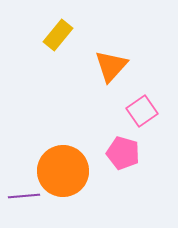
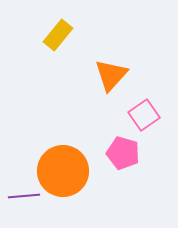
orange triangle: moved 9 px down
pink square: moved 2 px right, 4 px down
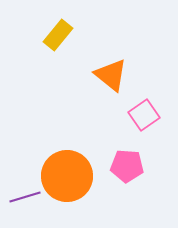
orange triangle: rotated 33 degrees counterclockwise
pink pentagon: moved 4 px right, 13 px down; rotated 12 degrees counterclockwise
orange circle: moved 4 px right, 5 px down
purple line: moved 1 px right, 1 px down; rotated 12 degrees counterclockwise
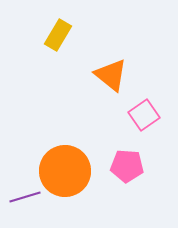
yellow rectangle: rotated 8 degrees counterclockwise
orange circle: moved 2 px left, 5 px up
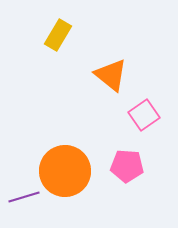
purple line: moved 1 px left
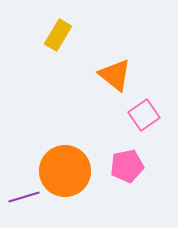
orange triangle: moved 4 px right
pink pentagon: rotated 16 degrees counterclockwise
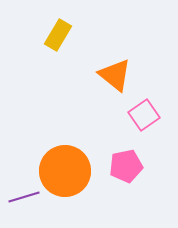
pink pentagon: moved 1 px left
